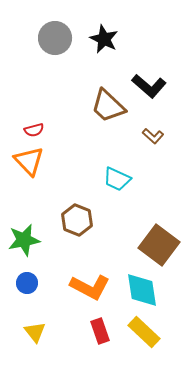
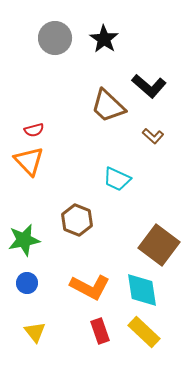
black star: rotated 8 degrees clockwise
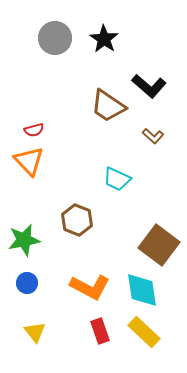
brown trapezoid: rotated 9 degrees counterclockwise
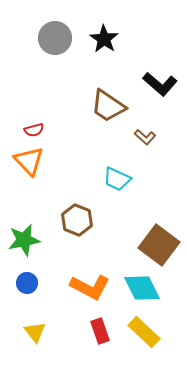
black L-shape: moved 11 px right, 2 px up
brown L-shape: moved 8 px left, 1 px down
cyan diamond: moved 2 px up; rotated 18 degrees counterclockwise
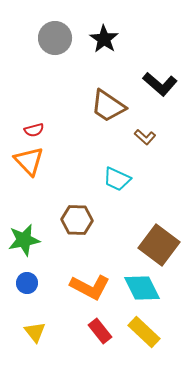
brown hexagon: rotated 20 degrees counterclockwise
red rectangle: rotated 20 degrees counterclockwise
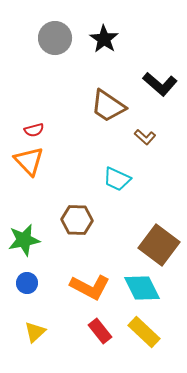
yellow triangle: rotated 25 degrees clockwise
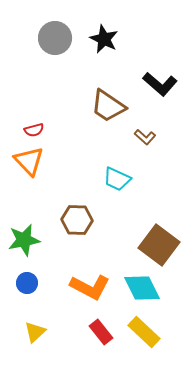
black star: rotated 8 degrees counterclockwise
red rectangle: moved 1 px right, 1 px down
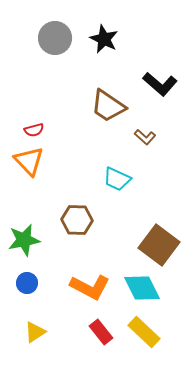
yellow triangle: rotated 10 degrees clockwise
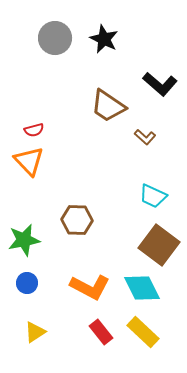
cyan trapezoid: moved 36 px right, 17 px down
yellow rectangle: moved 1 px left
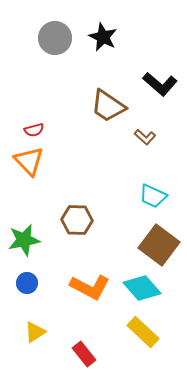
black star: moved 1 px left, 2 px up
cyan diamond: rotated 15 degrees counterclockwise
red rectangle: moved 17 px left, 22 px down
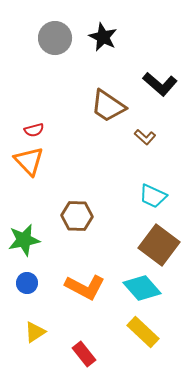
brown hexagon: moved 4 px up
orange L-shape: moved 5 px left
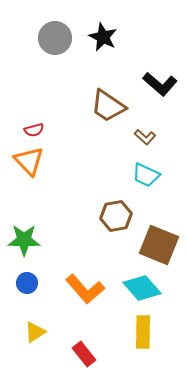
cyan trapezoid: moved 7 px left, 21 px up
brown hexagon: moved 39 px right; rotated 12 degrees counterclockwise
green star: rotated 12 degrees clockwise
brown square: rotated 15 degrees counterclockwise
orange L-shape: moved 2 px down; rotated 21 degrees clockwise
yellow rectangle: rotated 48 degrees clockwise
